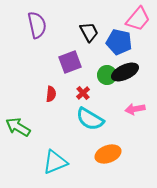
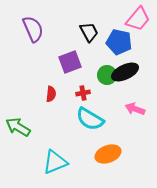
purple semicircle: moved 4 px left, 4 px down; rotated 12 degrees counterclockwise
red cross: rotated 32 degrees clockwise
pink arrow: rotated 30 degrees clockwise
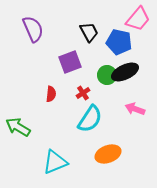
red cross: rotated 24 degrees counterclockwise
cyan semicircle: rotated 88 degrees counterclockwise
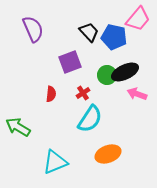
black trapezoid: rotated 15 degrees counterclockwise
blue pentagon: moved 5 px left, 5 px up
pink arrow: moved 2 px right, 15 px up
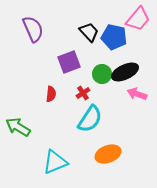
purple square: moved 1 px left
green circle: moved 5 px left, 1 px up
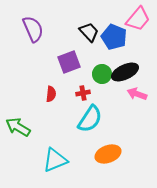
blue pentagon: rotated 10 degrees clockwise
red cross: rotated 24 degrees clockwise
cyan triangle: moved 2 px up
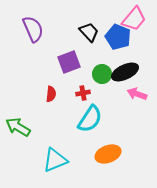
pink trapezoid: moved 4 px left
blue pentagon: moved 4 px right
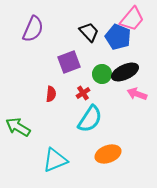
pink trapezoid: moved 2 px left
purple semicircle: rotated 48 degrees clockwise
red cross: rotated 24 degrees counterclockwise
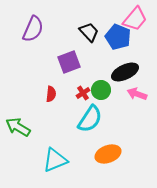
pink trapezoid: moved 3 px right
green circle: moved 1 px left, 16 px down
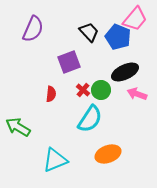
red cross: moved 3 px up; rotated 16 degrees counterclockwise
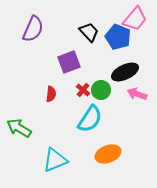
green arrow: moved 1 px right, 1 px down
